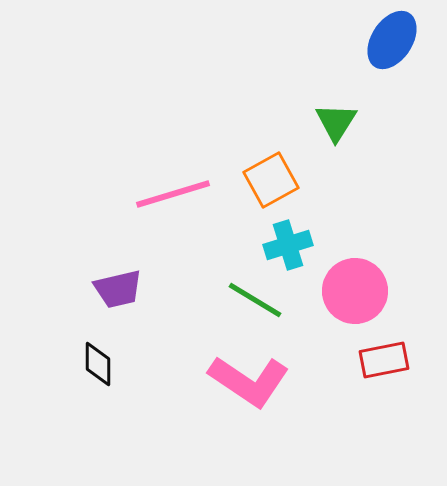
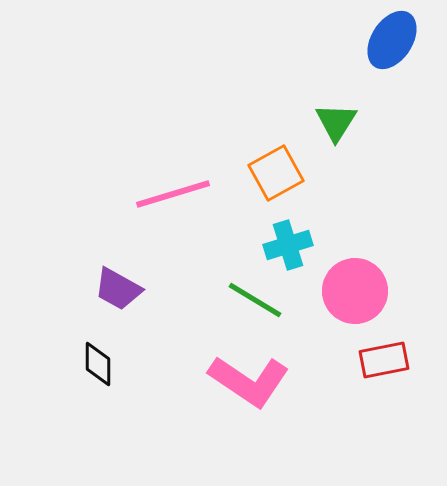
orange square: moved 5 px right, 7 px up
purple trapezoid: rotated 42 degrees clockwise
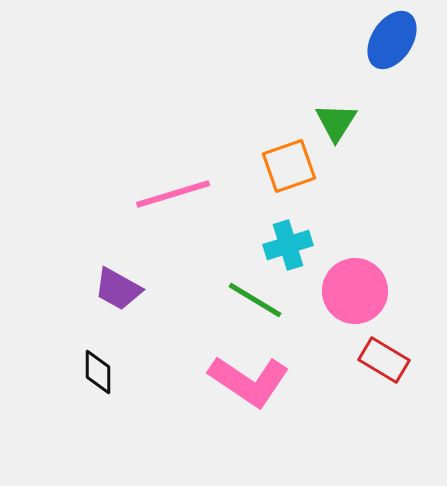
orange square: moved 13 px right, 7 px up; rotated 10 degrees clockwise
red rectangle: rotated 42 degrees clockwise
black diamond: moved 8 px down
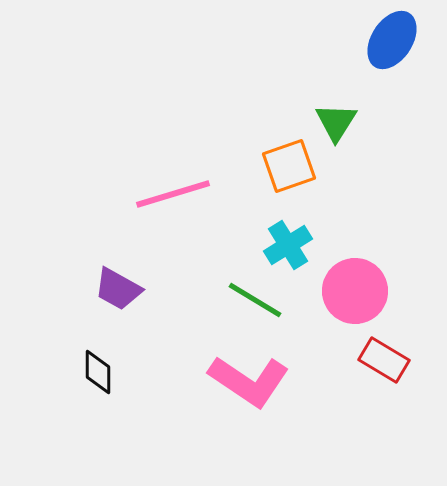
cyan cross: rotated 15 degrees counterclockwise
